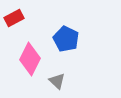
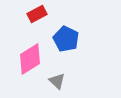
red rectangle: moved 23 px right, 4 px up
pink diamond: rotated 32 degrees clockwise
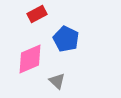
pink diamond: rotated 8 degrees clockwise
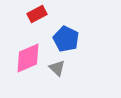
pink diamond: moved 2 px left, 1 px up
gray triangle: moved 13 px up
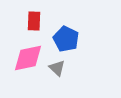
red rectangle: moved 3 px left, 7 px down; rotated 60 degrees counterclockwise
pink diamond: rotated 12 degrees clockwise
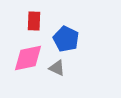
gray triangle: rotated 18 degrees counterclockwise
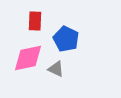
red rectangle: moved 1 px right
gray triangle: moved 1 px left, 1 px down
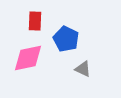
gray triangle: moved 27 px right
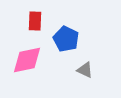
pink diamond: moved 1 px left, 2 px down
gray triangle: moved 2 px right, 1 px down
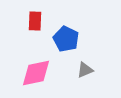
pink diamond: moved 9 px right, 13 px down
gray triangle: rotated 48 degrees counterclockwise
